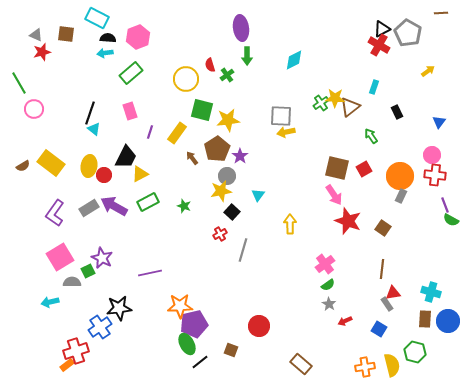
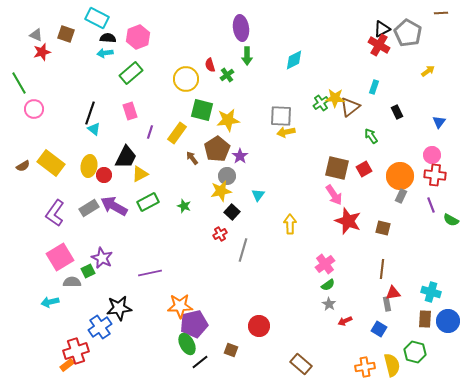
brown square at (66, 34): rotated 12 degrees clockwise
purple line at (445, 205): moved 14 px left
brown square at (383, 228): rotated 21 degrees counterclockwise
gray rectangle at (387, 304): rotated 24 degrees clockwise
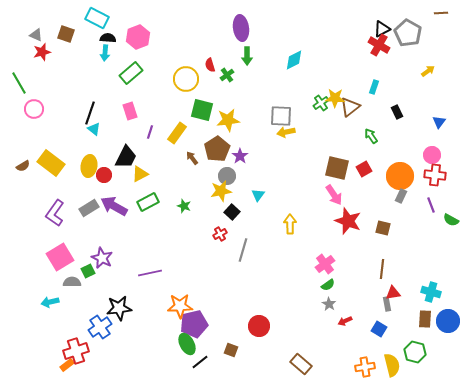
cyan arrow at (105, 53): rotated 77 degrees counterclockwise
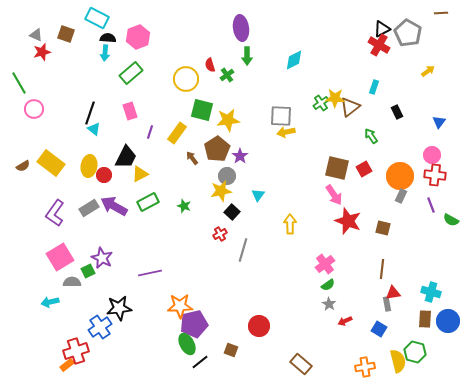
yellow semicircle at (392, 365): moved 6 px right, 4 px up
